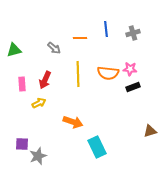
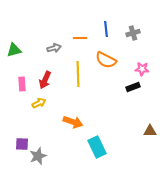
gray arrow: rotated 56 degrees counterclockwise
pink star: moved 12 px right
orange semicircle: moved 2 px left, 13 px up; rotated 20 degrees clockwise
brown triangle: rotated 16 degrees clockwise
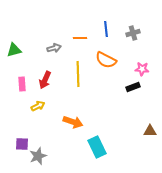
yellow arrow: moved 1 px left, 3 px down
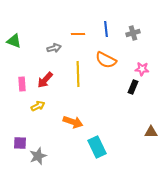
orange line: moved 2 px left, 4 px up
green triangle: moved 9 px up; rotated 35 degrees clockwise
red arrow: rotated 18 degrees clockwise
black rectangle: rotated 48 degrees counterclockwise
brown triangle: moved 1 px right, 1 px down
purple square: moved 2 px left, 1 px up
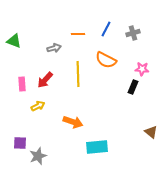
blue line: rotated 35 degrees clockwise
brown triangle: rotated 40 degrees clockwise
cyan rectangle: rotated 70 degrees counterclockwise
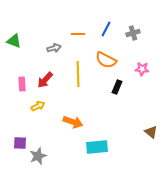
black rectangle: moved 16 px left
